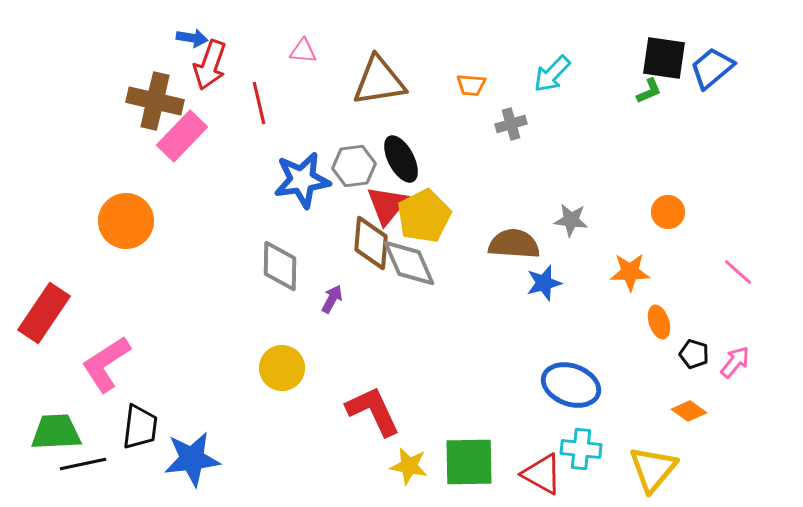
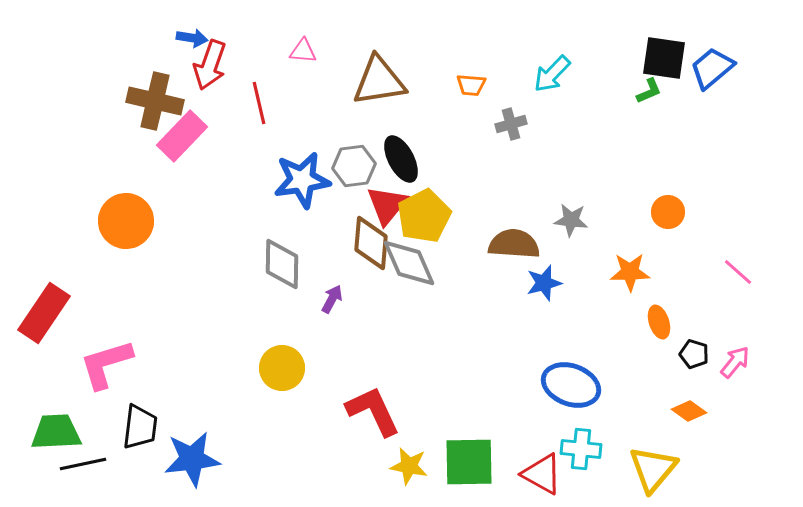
gray diamond at (280, 266): moved 2 px right, 2 px up
pink L-shape at (106, 364): rotated 16 degrees clockwise
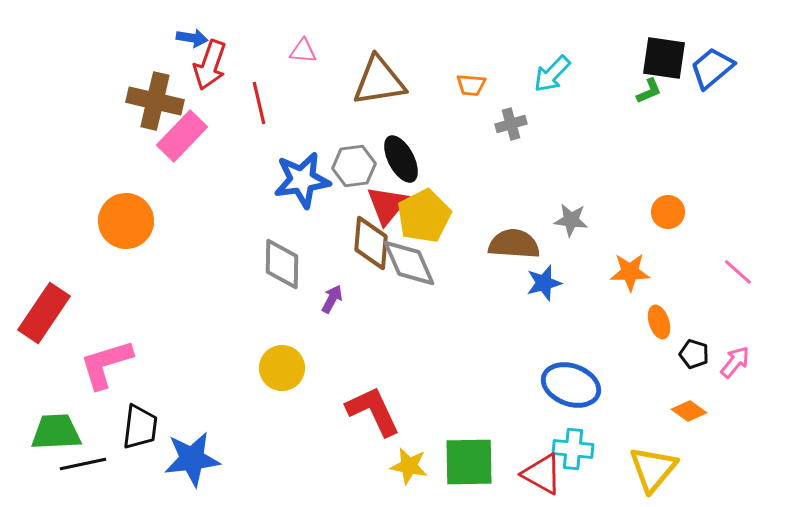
cyan cross at (581, 449): moved 8 px left
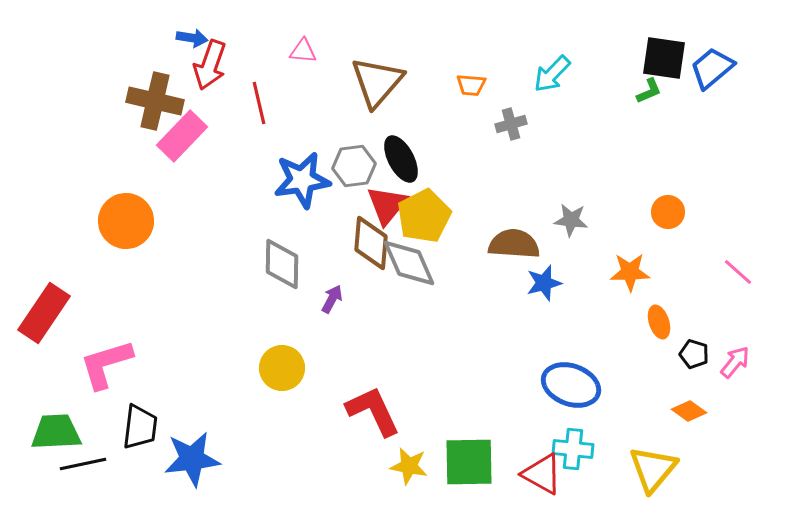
brown triangle at (379, 81): moved 2 px left, 1 px down; rotated 40 degrees counterclockwise
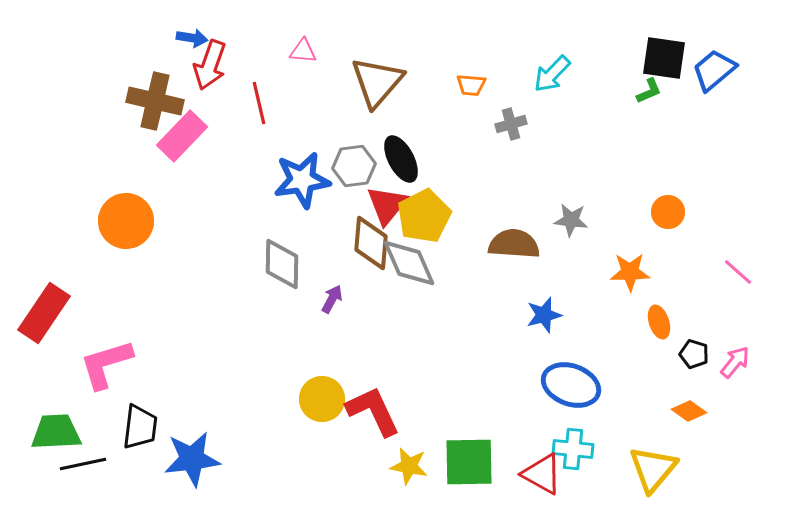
blue trapezoid at (712, 68): moved 2 px right, 2 px down
blue star at (544, 283): moved 32 px down
yellow circle at (282, 368): moved 40 px right, 31 px down
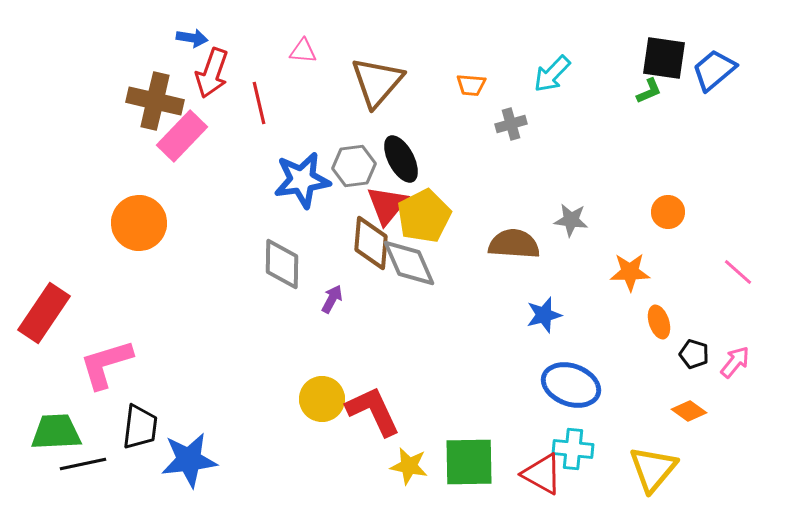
red arrow at (210, 65): moved 2 px right, 8 px down
orange circle at (126, 221): moved 13 px right, 2 px down
blue star at (192, 459): moved 3 px left, 1 px down
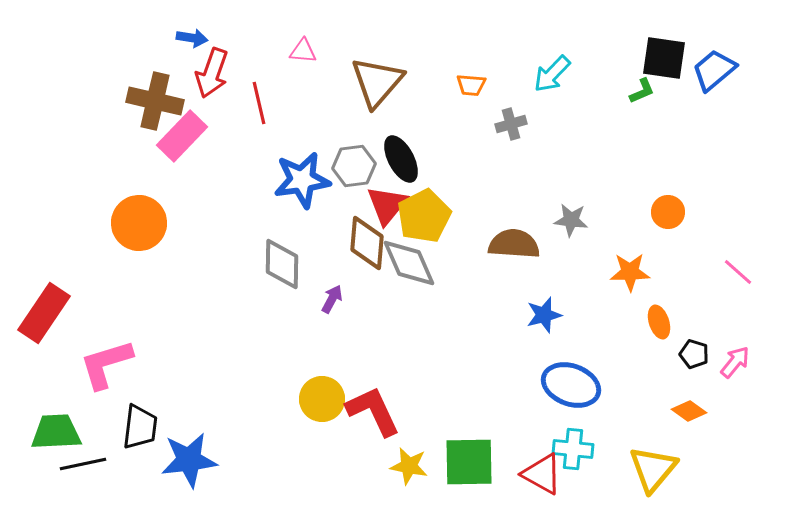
green L-shape at (649, 91): moved 7 px left
brown diamond at (371, 243): moved 4 px left
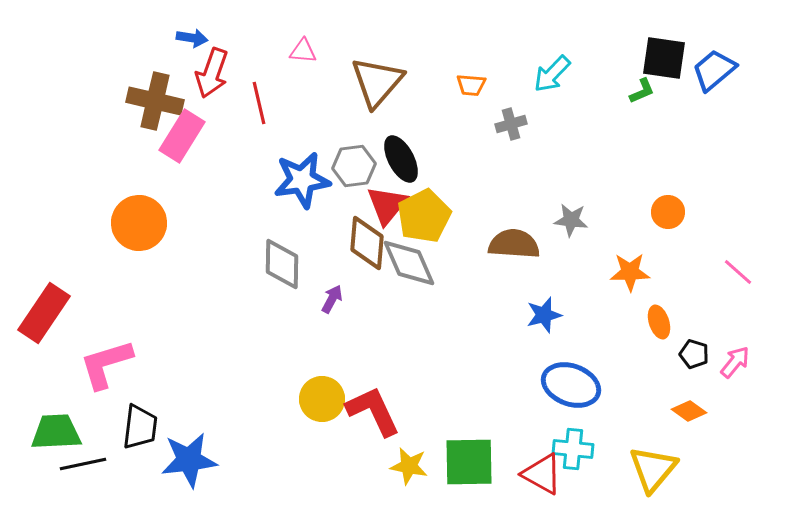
pink rectangle at (182, 136): rotated 12 degrees counterclockwise
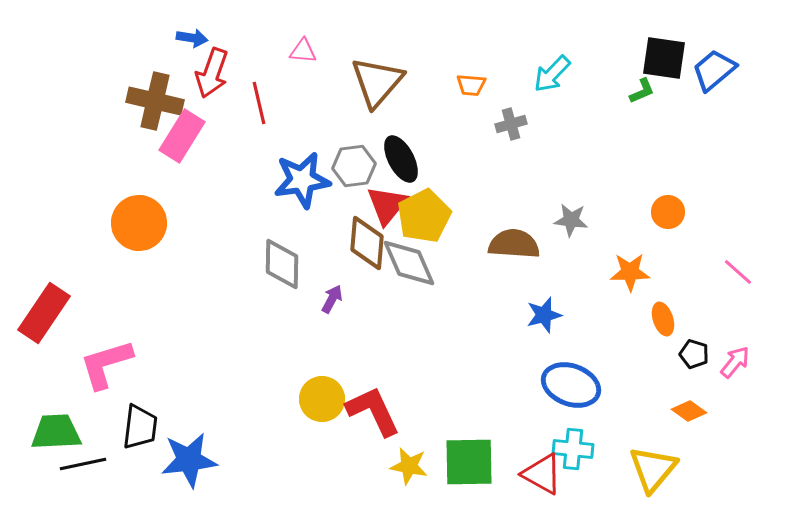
orange ellipse at (659, 322): moved 4 px right, 3 px up
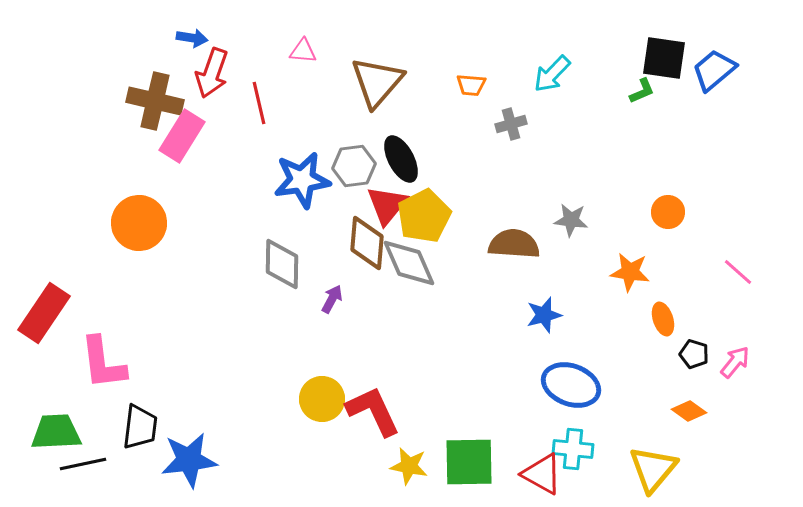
orange star at (630, 272): rotated 9 degrees clockwise
pink L-shape at (106, 364): moved 3 px left, 1 px up; rotated 80 degrees counterclockwise
